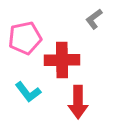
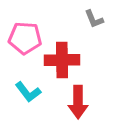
gray L-shape: rotated 75 degrees counterclockwise
pink pentagon: rotated 16 degrees clockwise
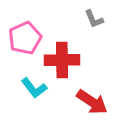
pink pentagon: rotated 28 degrees counterclockwise
cyan L-shape: moved 6 px right, 4 px up
red arrow: moved 14 px right; rotated 56 degrees counterclockwise
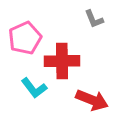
red cross: moved 1 px down
red arrow: moved 2 px up; rotated 12 degrees counterclockwise
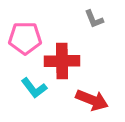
pink pentagon: rotated 24 degrees clockwise
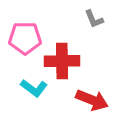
cyan L-shape: rotated 16 degrees counterclockwise
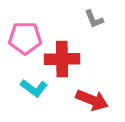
red cross: moved 2 px up
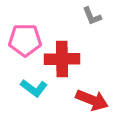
gray L-shape: moved 2 px left, 3 px up
pink pentagon: moved 2 px down
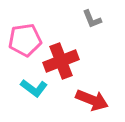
gray L-shape: moved 3 px down
pink pentagon: rotated 8 degrees counterclockwise
red cross: moved 1 px left, 2 px down; rotated 20 degrees counterclockwise
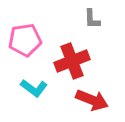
gray L-shape: rotated 20 degrees clockwise
red cross: moved 11 px right
